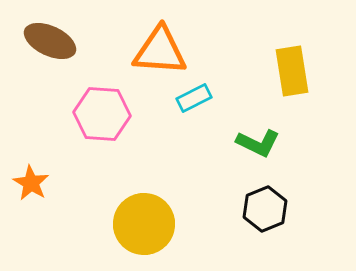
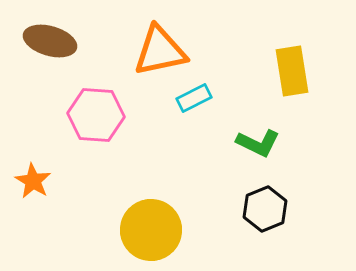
brown ellipse: rotated 9 degrees counterclockwise
orange triangle: rotated 16 degrees counterclockwise
pink hexagon: moved 6 px left, 1 px down
orange star: moved 2 px right, 2 px up
yellow circle: moved 7 px right, 6 px down
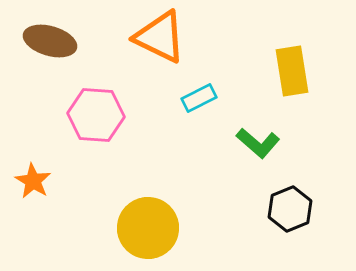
orange triangle: moved 14 px up; rotated 38 degrees clockwise
cyan rectangle: moved 5 px right
green L-shape: rotated 15 degrees clockwise
black hexagon: moved 25 px right
yellow circle: moved 3 px left, 2 px up
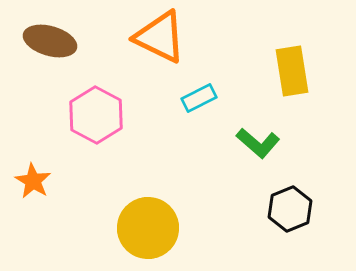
pink hexagon: rotated 24 degrees clockwise
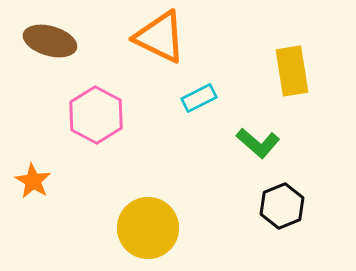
black hexagon: moved 8 px left, 3 px up
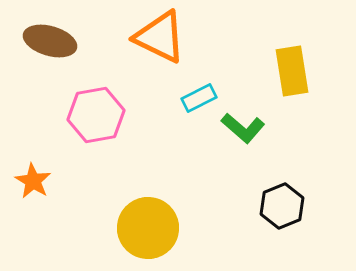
pink hexagon: rotated 22 degrees clockwise
green L-shape: moved 15 px left, 15 px up
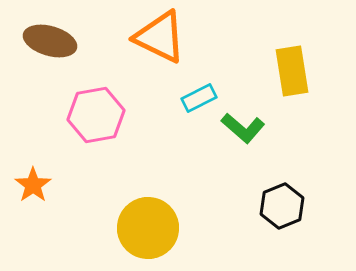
orange star: moved 4 px down; rotated 6 degrees clockwise
